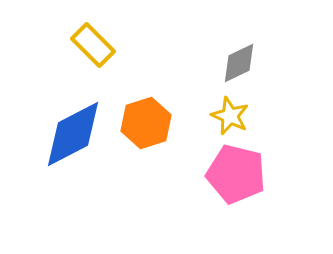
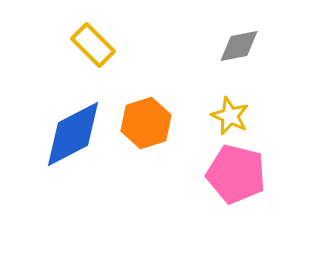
gray diamond: moved 17 px up; rotated 15 degrees clockwise
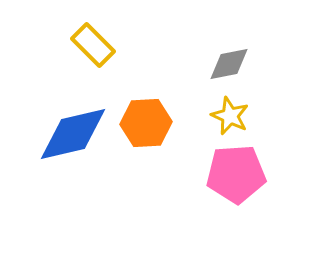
gray diamond: moved 10 px left, 18 px down
orange hexagon: rotated 15 degrees clockwise
blue diamond: rotated 14 degrees clockwise
pink pentagon: rotated 18 degrees counterclockwise
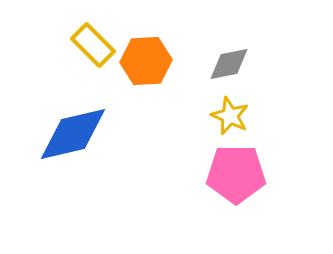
orange hexagon: moved 62 px up
pink pentagon: rotated 4 degrees clockwise
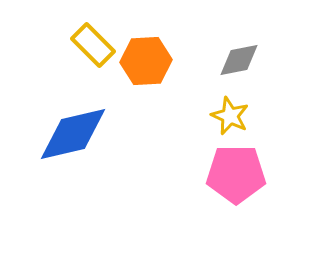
gray diamond: moved 10 px right, 4 px up
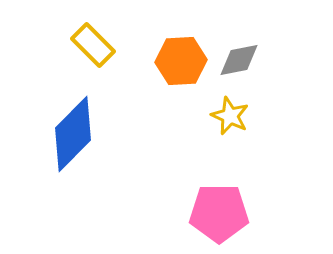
orange hexagon: moved 35 px right
blue diamond: rotated 32 degrees counterclockwise
pink pentagon: moved 17 px left, 39 px down
